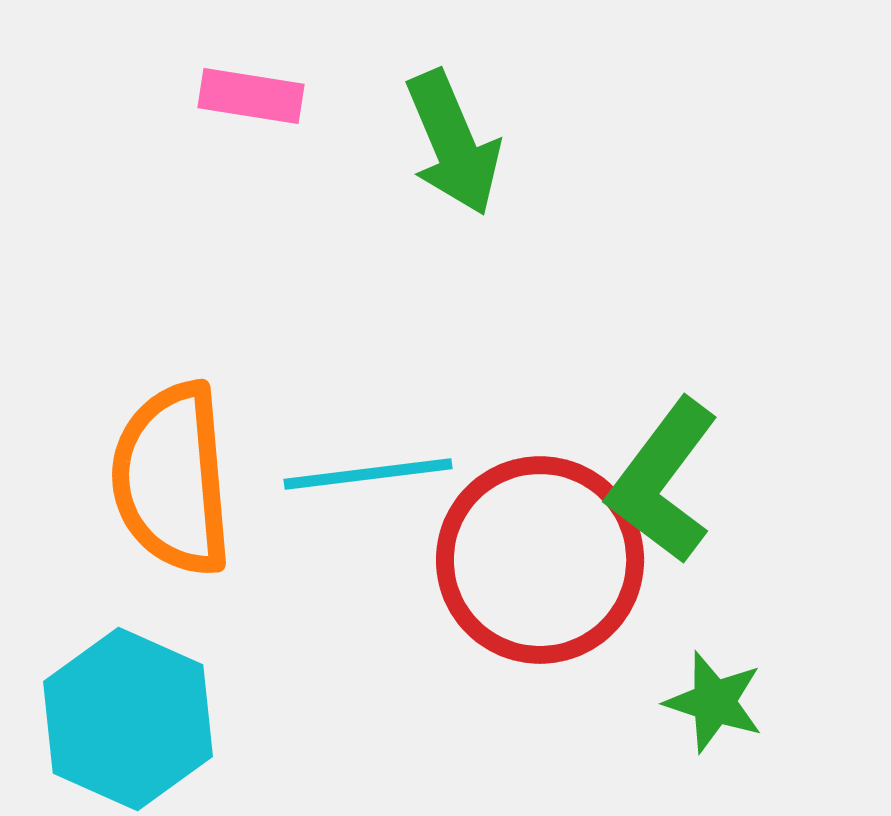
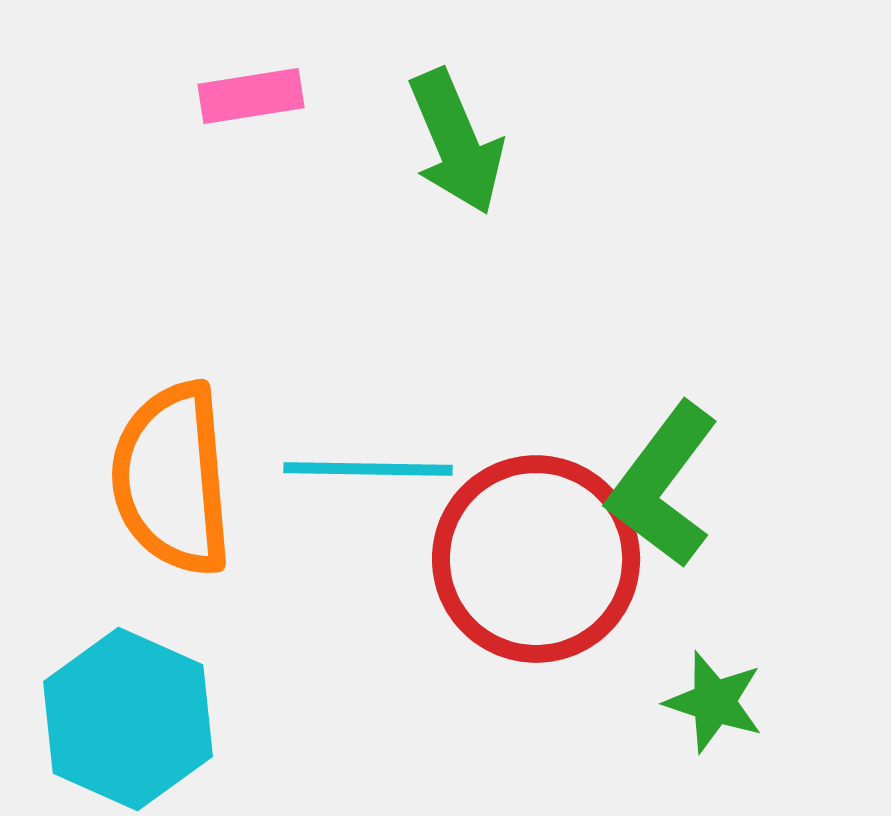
pink rectangle: rotated 18 degrees counterclockwise
green arrow: moved 3 px right, 1 px up
cyan line: moved 5 px up; rotated 8 degrees clockwise
green L-shape: moved 4 px down
red circle: moved 4 px left, 1 px up
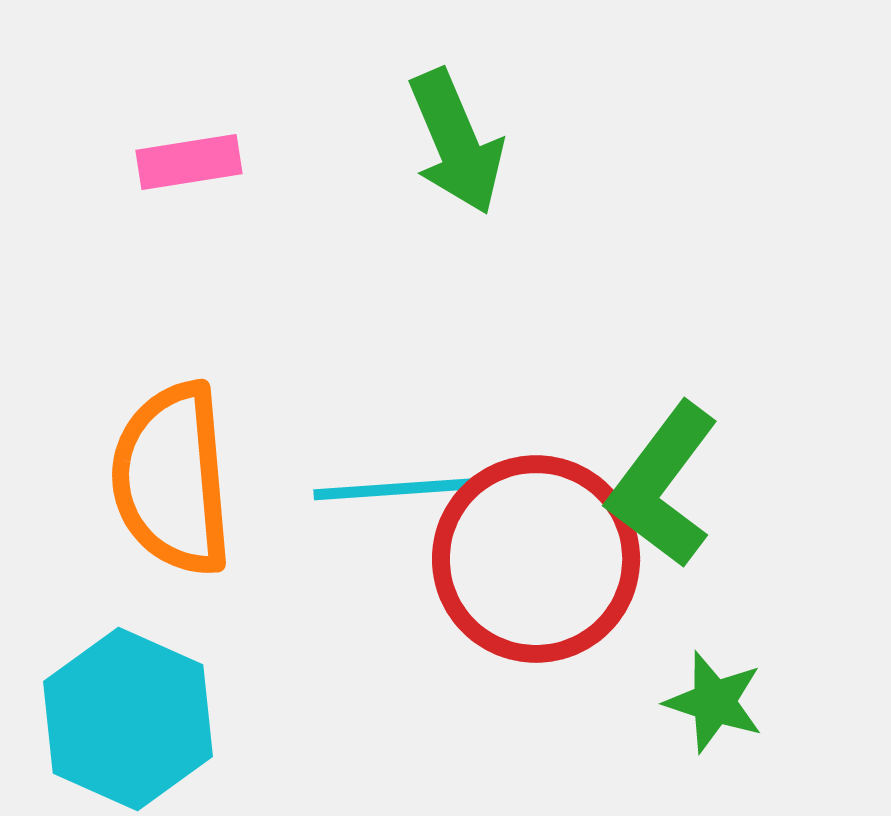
pink rectangle: moved 62 px left, 66 px down
cyan line: moved 30 px right, 20 px down; rotated 5 degrees counterclockwise
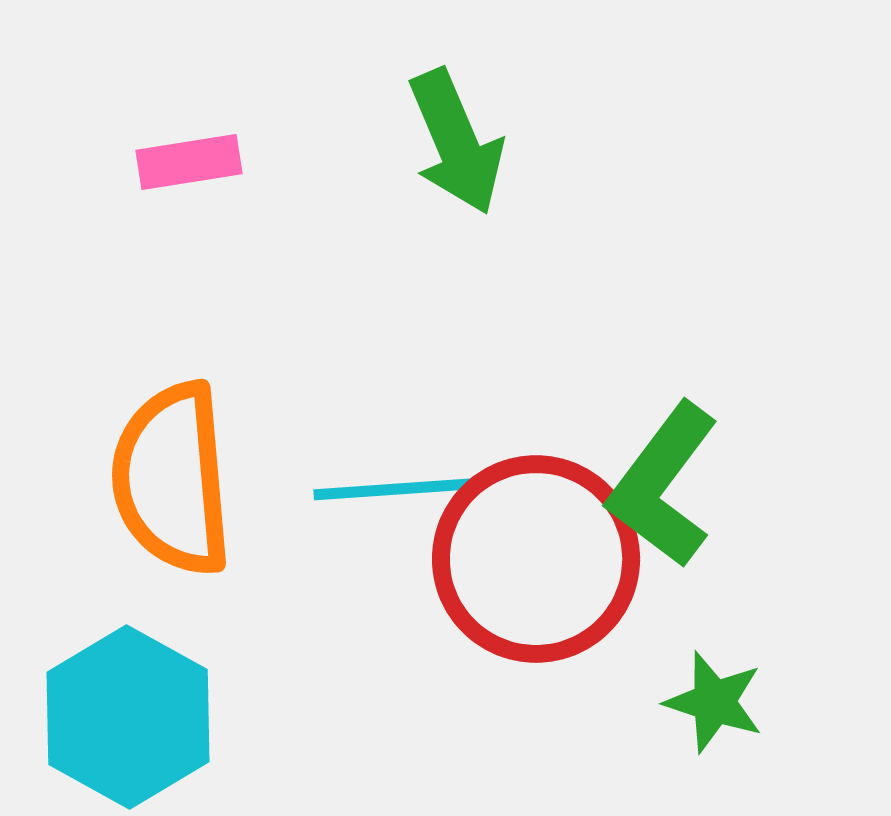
cyan hexagon: moved 2 px up; rotated 5 degrees clockwise
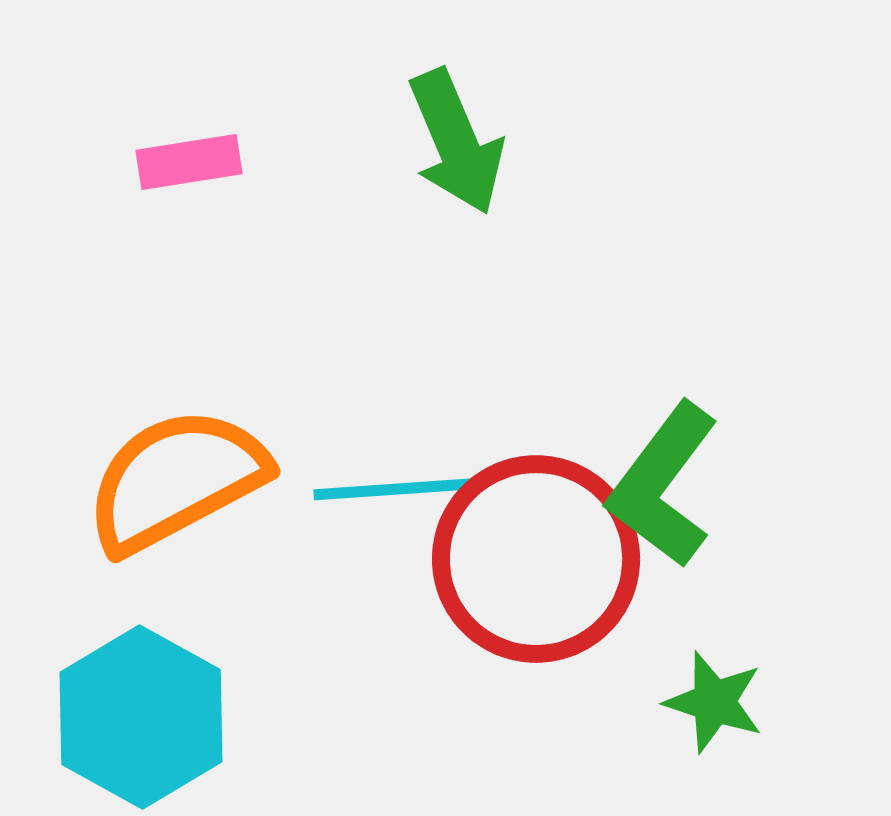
orange semicircle: moved 4 px right, 1 px down; rotated 67 degrees clockwise
cyan hexagon: moved 13 px right
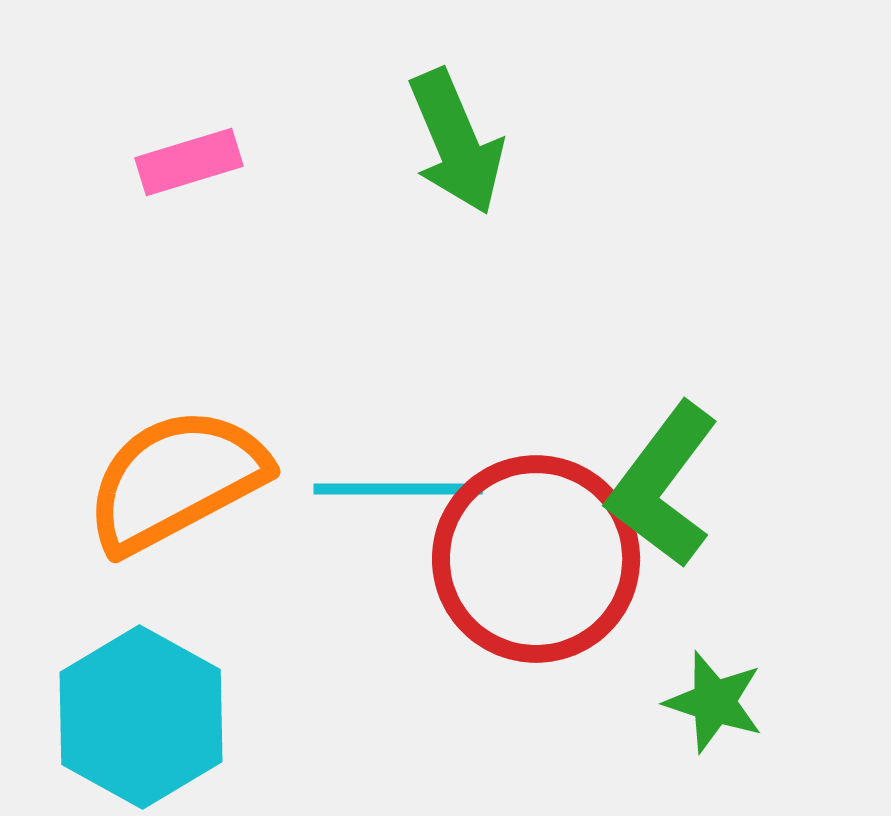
pink rectangle: rotated 8 degrees counterclockwise
cyan line: rotated 4 degrees clockwise
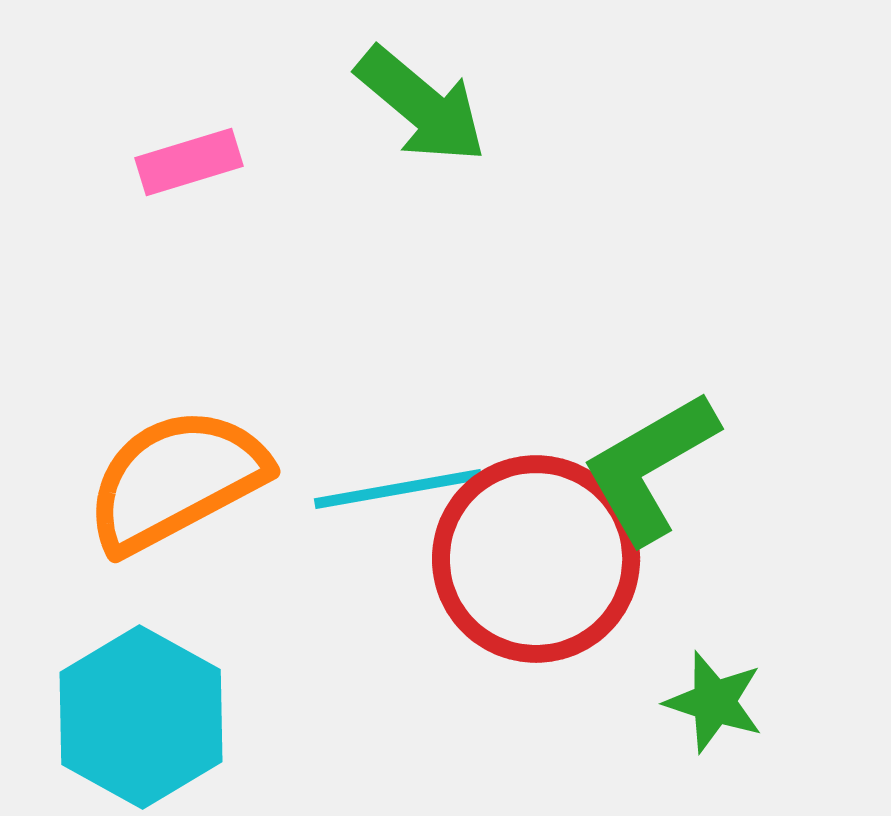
green arrow: moved 35 px left, 37 px up; rotated 27 degrees counterclockwise
green L-shape: moved 13 px left, 18 px up; rotated 23 degrees clockwise
cyan line: rotated 10 degrees counterclockwise
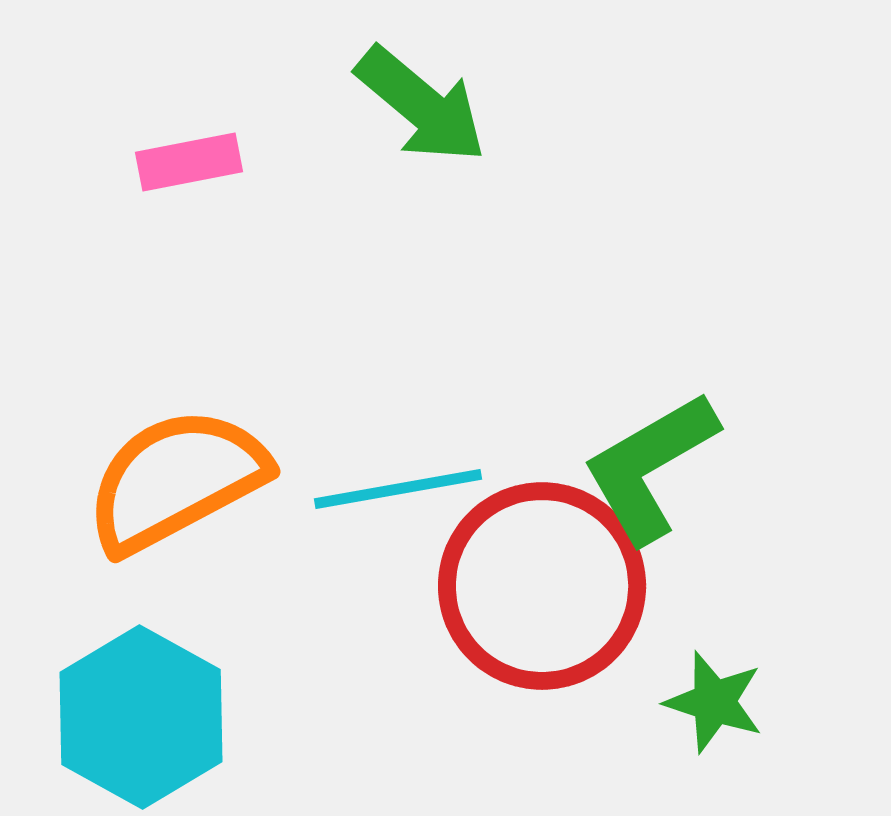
pink rectangle: rotated 6 degrees clockwise
red circle: moved 6 px right, 27 px down
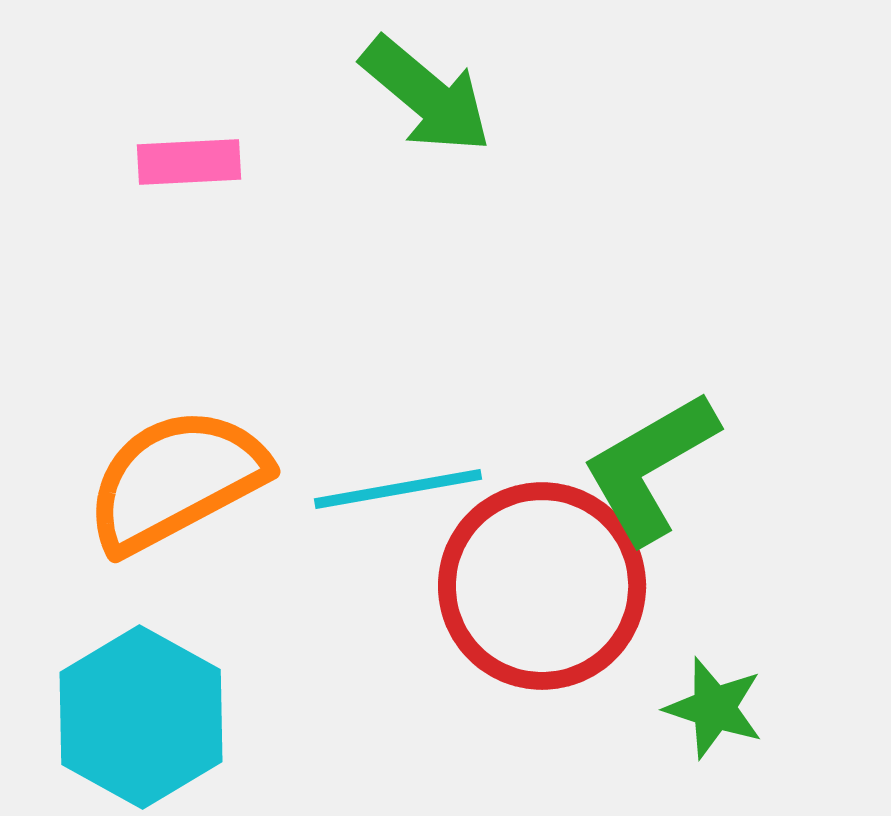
green arrow: moved 5 px right, 10 px up
pink rectangle: rotated 8 degrees clockwise
green star: moved 6 px down
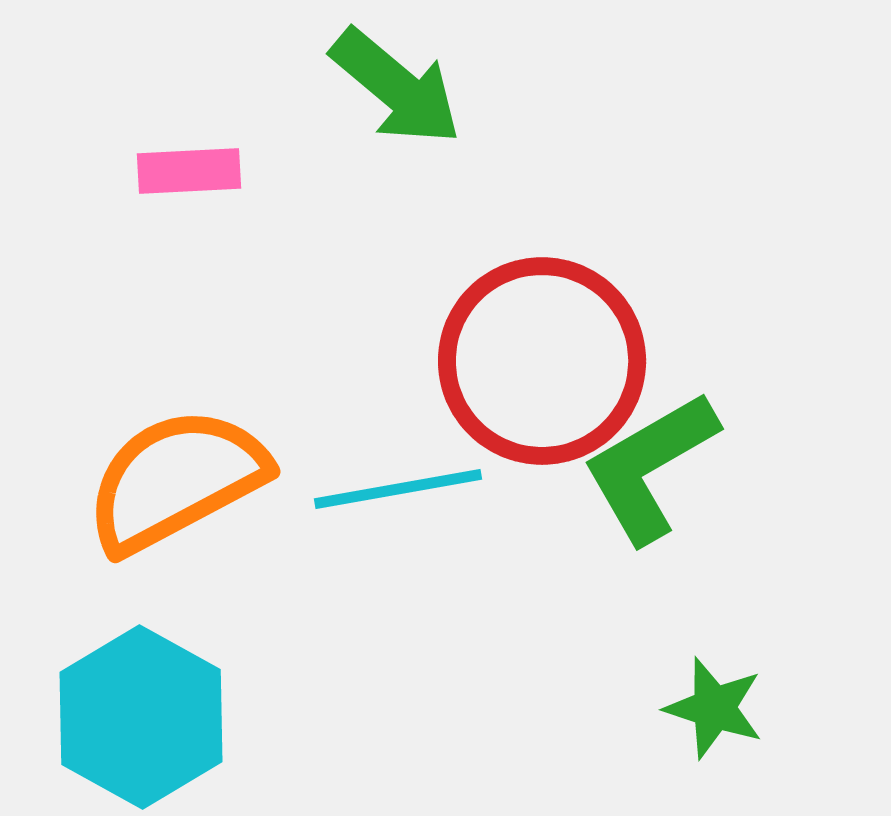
green arrow: moved 30 px left, 8 px up
pink rectangle: moved 9 px down
red circle: moved 225 px up
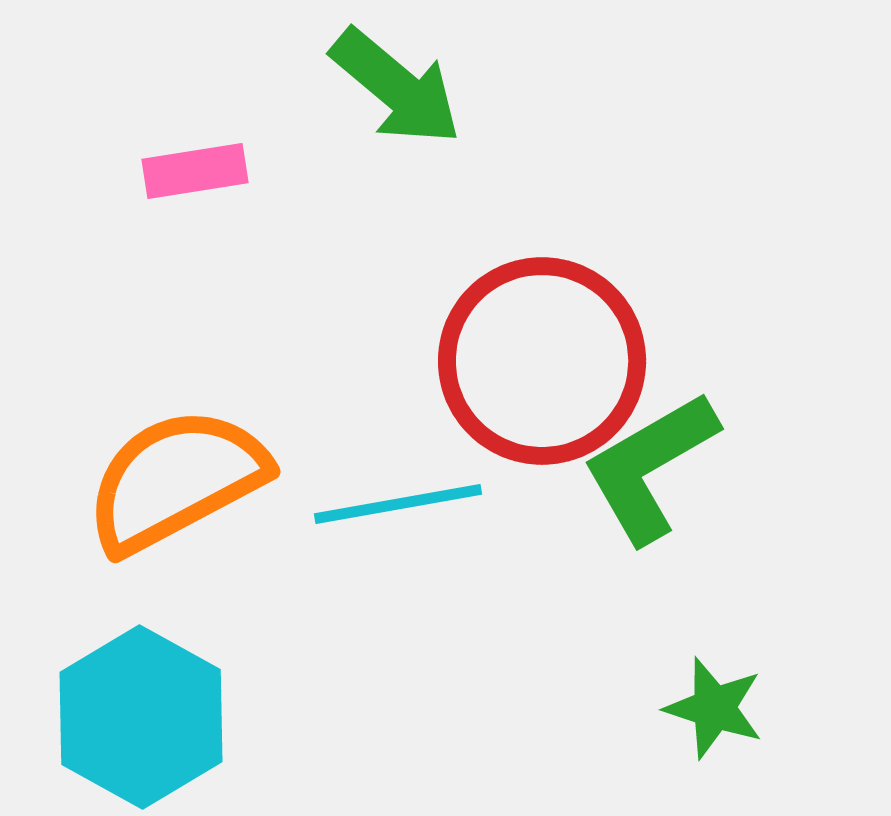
pink rectangle: moved 6 px right; rotated 6 degrees counterclockwise
cyan line: moved 15 px down
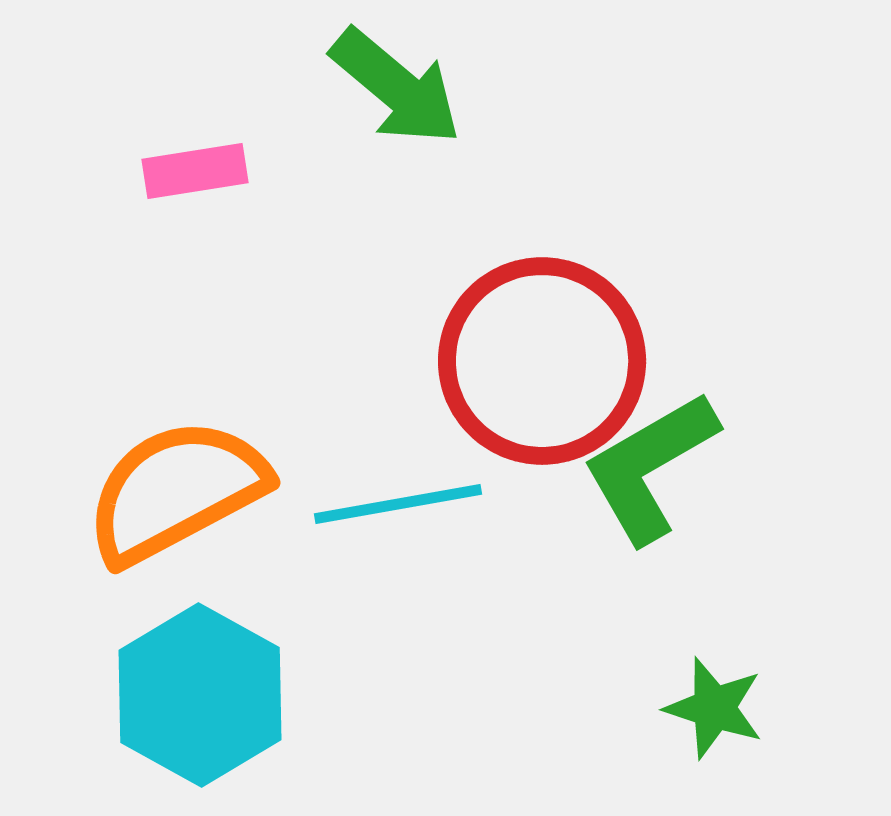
orange semicircle: moved 11 px down
cyan hexagon: moved 59 px right, 22 px up
